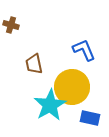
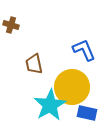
blue rectangle: moved 3 px left, 5 px up
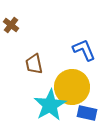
brown cross: rotated 21 degrees clockwise
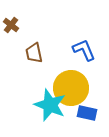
brown trapezoid: moved 11 px up
yellow circle: moved 1 px left, 1 px down
cyan star: rotated 20 degrees counterclockwise
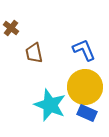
brown cross: moved 3 px down
yellow circle: moved 14 px right, 1 px up
blue rectangle: rotated 12 degrees clockwise
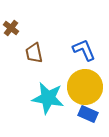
cyan star: moved 2 px left, 7 px up; rotated 12 degrees counterclockwise
blue rectangle: moved 1 px right, 1 px down
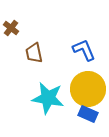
yellow circle: moved 3 px right, 2 px down
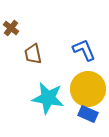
brown trapezoid: moved 1 px left, 1 px down
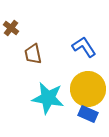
blue L-shape: moved 3 px up; rotated 10 degrees counterclockwise
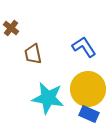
blue rectangle: moved 1 px right
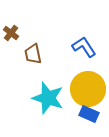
brown cross: moved 5 px down
cyan star: rotated 8 degrees clockwise
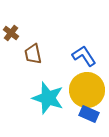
blue L-shape: moved 9 px down
yellow circle: moved 1 px left, 1 px down
